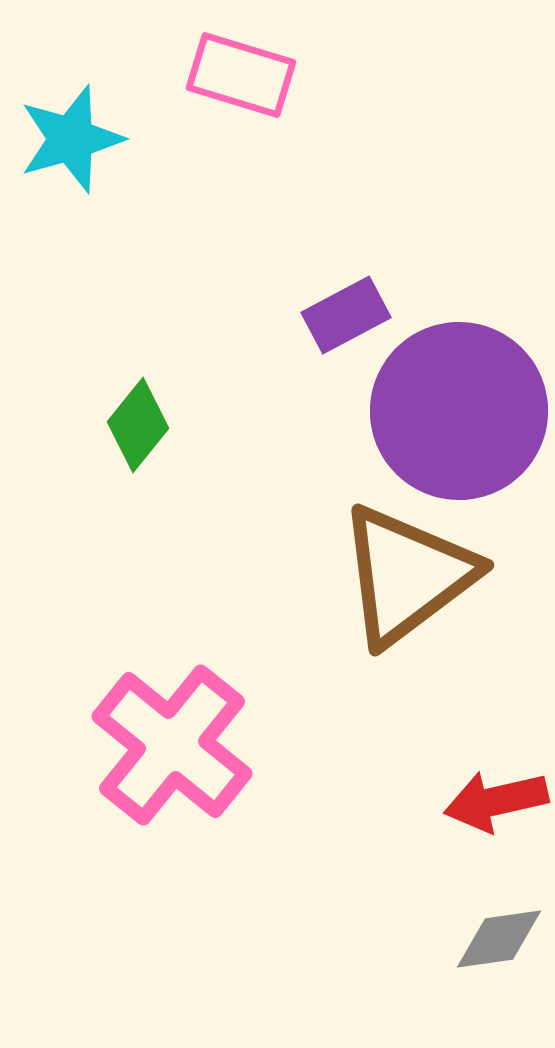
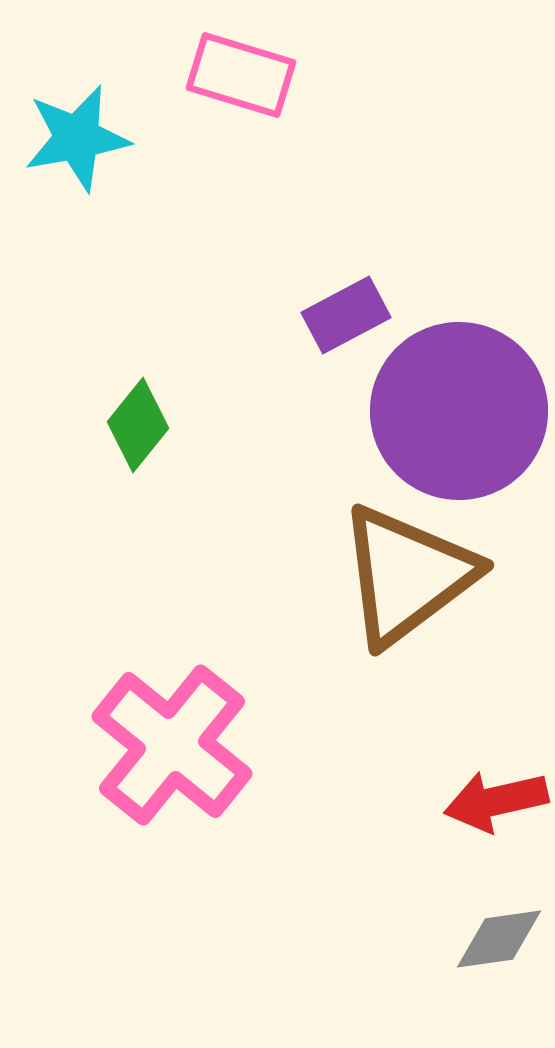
cyan star: moved 6 px right, 1 px up; rotated 6 degrees clockwise
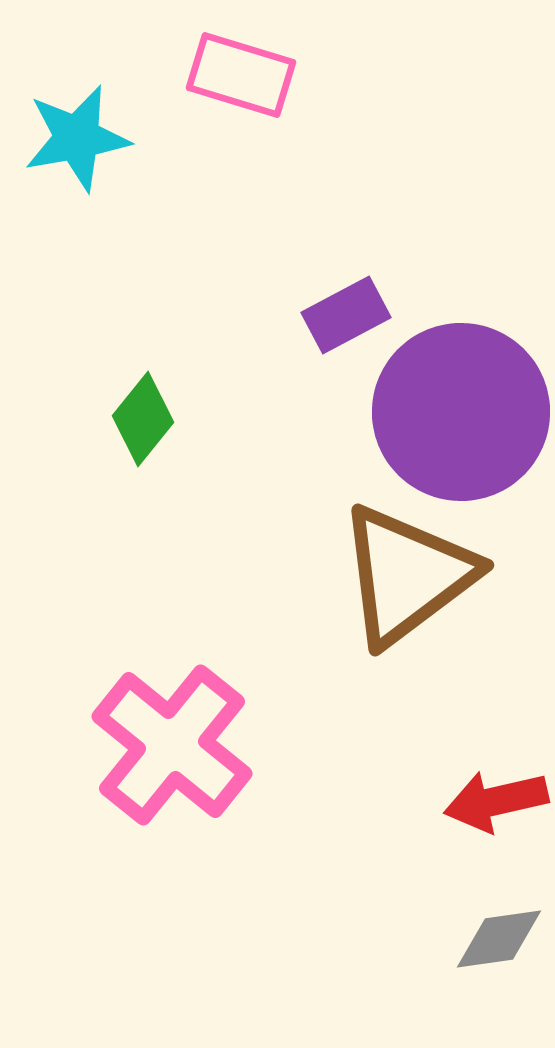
purple circle: moved 2 px right, 1 px down
green diamond: moved 5 px right, 6 px up
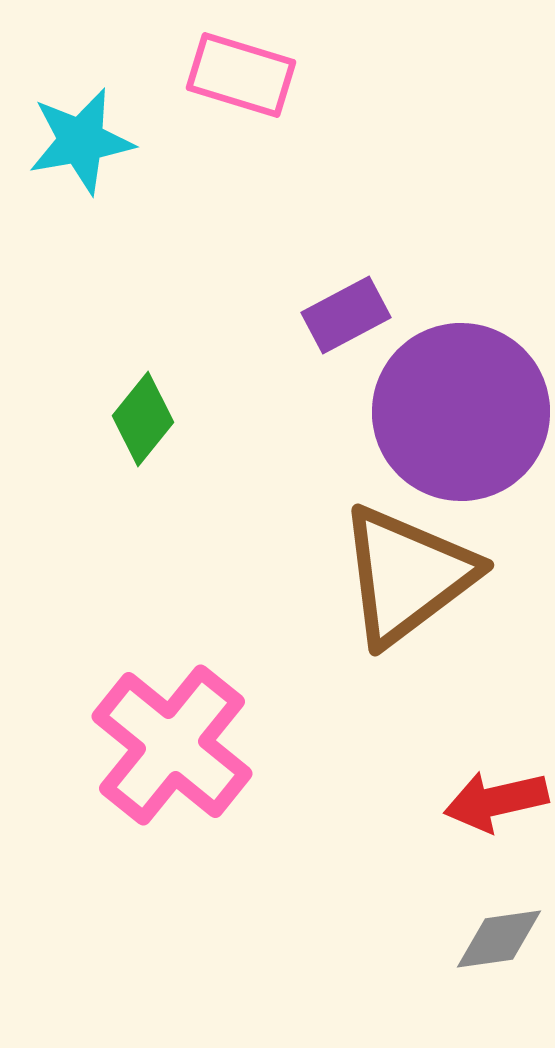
cyan star: moved 4 px right, 3 px down
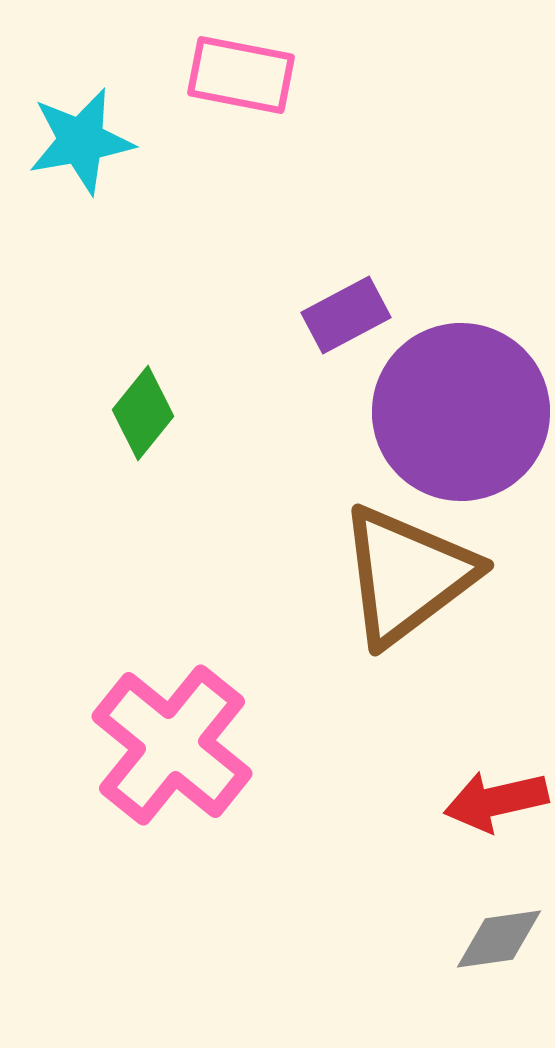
pink rectangle: rotated 6 degrees counterclockwise
green diamond: moved 6 px up
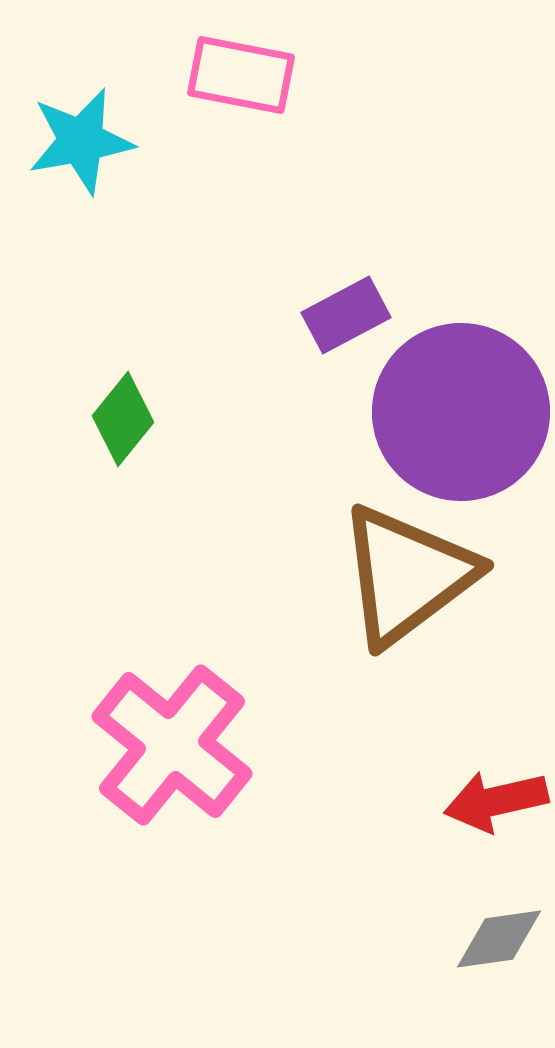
green diamond: moved 20 px left, 6 px down
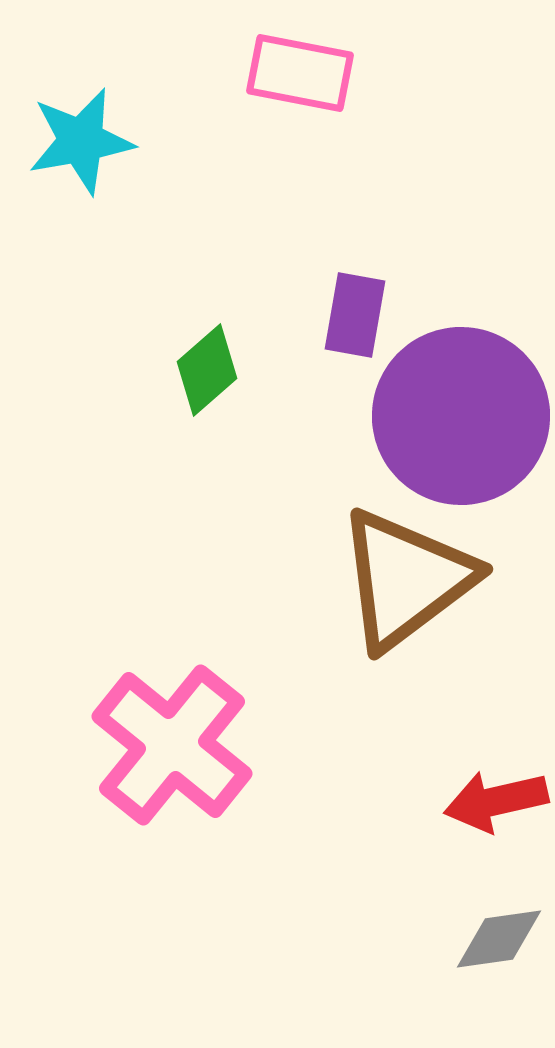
pink rectangle: moved 59 px right, 2 px up
purple rectangle: moved 9 px right; rotated 52 degrees counterclockwise
purple circle: moved 4 px down
green diamond: moved 84 px right, 49 px up; rotated 10 degrees clockwise
brown triangle: moved 1 px left, 4 px down
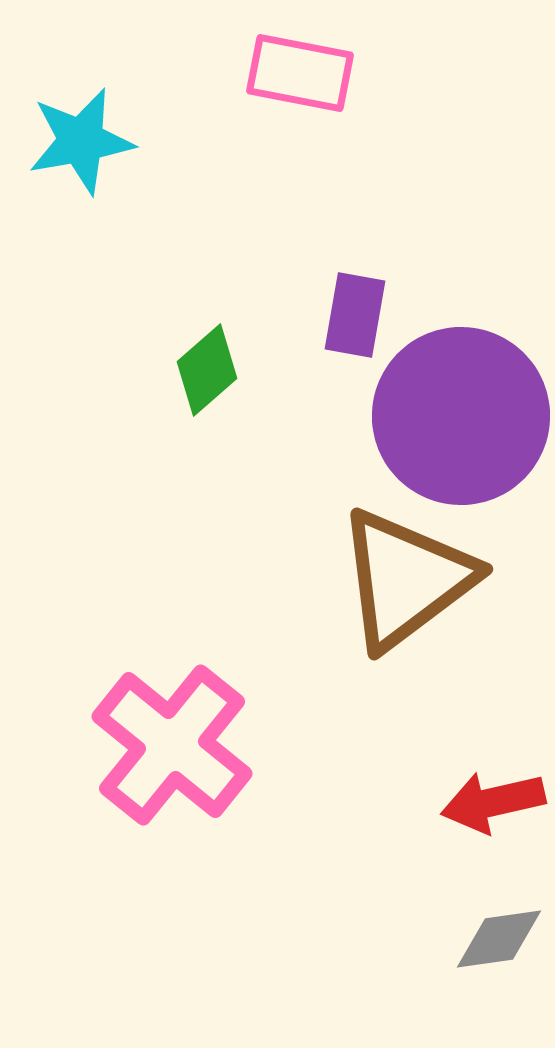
red arrow: moved 3 px left, 1 px down
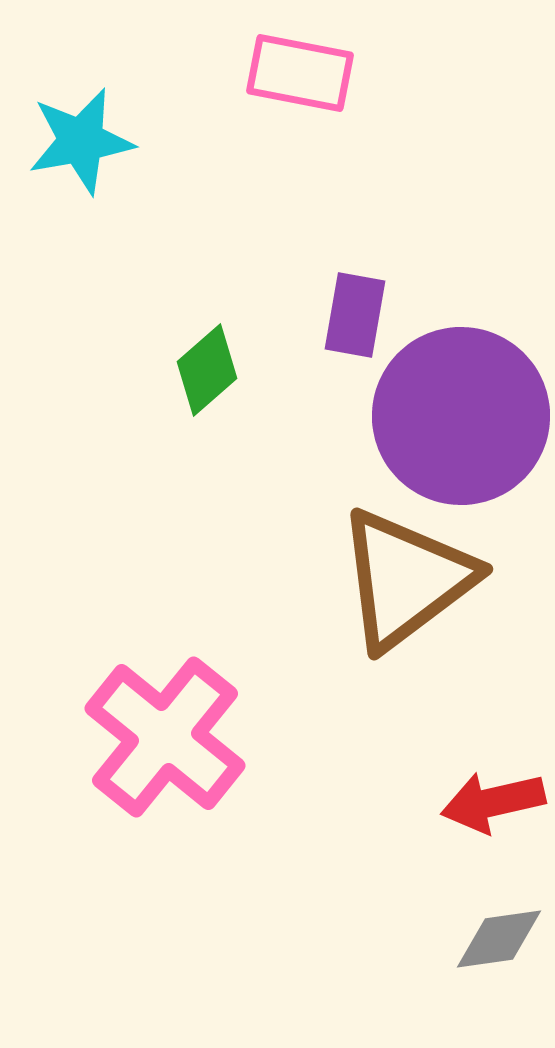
pink cross: moved 7 px left, 8 px up
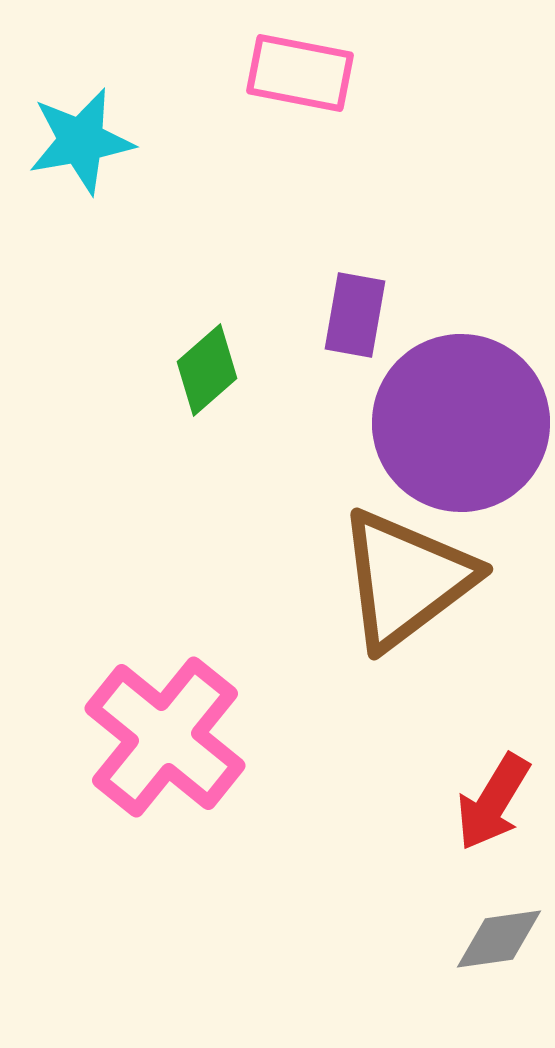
purple circle: moved 7 px down
red arrow: rotated 46 degrees counterclockwise
